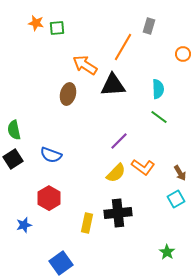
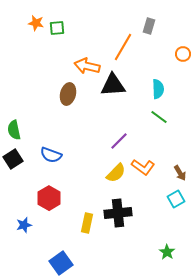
orange arrow: moved 2 px right, 1 px down; rotated 20 degrees counterclockwise
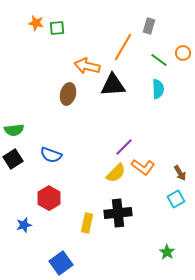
orange circle: moved 1 px up
green line: moved 57 px up
green semicircle: rotated 84 degrees counterclockwise
purple line: moved 5 px right, 6 px down
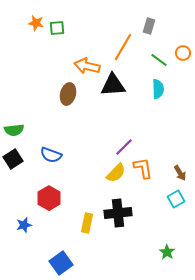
orange L-shape: moved 1 px down; rotated 135 degrees counterclockwise
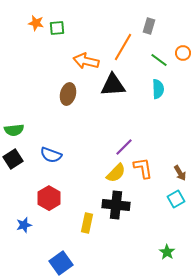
orange arrow: moved 1 px left, 5 px up
black cross: moved 2 px left, 8 px up; rotated 12 degrees clockwise
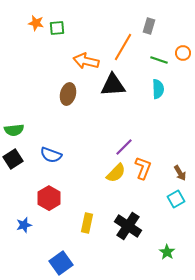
green line: rotated 18 degrees counterclockwise
orange L-shape: rotated 30 degrees clockwise
black cross: moved 12 px right, 21 px down; rotated 28 degrees clockwise
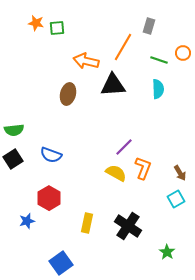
yellow semicircle: rotated 105 degrees counterclockwise
blue star: moved 3 px right, 4 px up
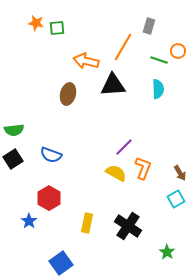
orange circle: moved 5 px left, 2 px up
blue star: moved 2 px right; rotated 21 degrees counterclockwise
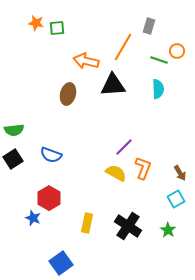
orange circle: moved 1 px left
blue star: moved 4 px right, 3 px up; rotated 14 degrees counterclockwise
green star: moved 1 px right, 22 px up
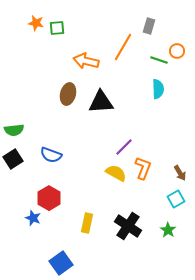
black triangle: moved 12 px left, 17 px down
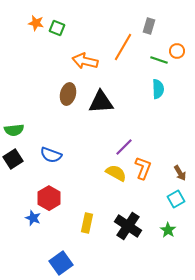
green square: rotated 28 degrees clockwise
orange arrow: moved 1 px left
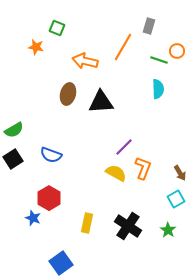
orange star: moved 24 px down
green semicircle: rotated 24 degrees counterclockwise
